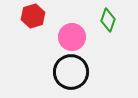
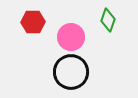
red hexagon: moved 6 px down; rotated 15 degrees clockwise
pink circle: moved 1 px left
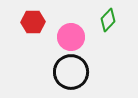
green diamond: rotated 25 degrees clockwise
